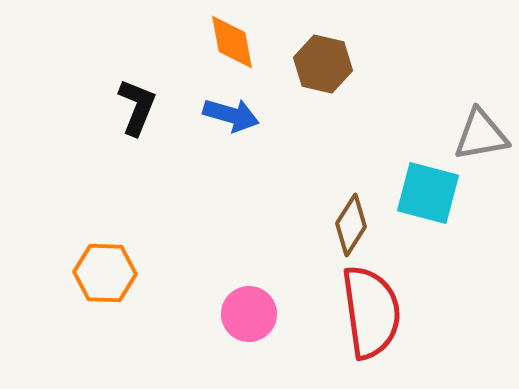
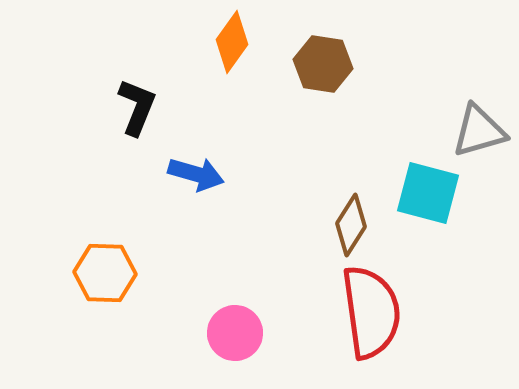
orange diamond: rotated 46 degrees clockwise
brown hexagon: rotated 4 degrees counterclockwise
blue arrow: moved 35 px left, 59 px down
gray triangle: moved 2 px left, 4 px up; rotated 6 degrees counterclockwise
pink circle: moved 14 px left, 19 px down
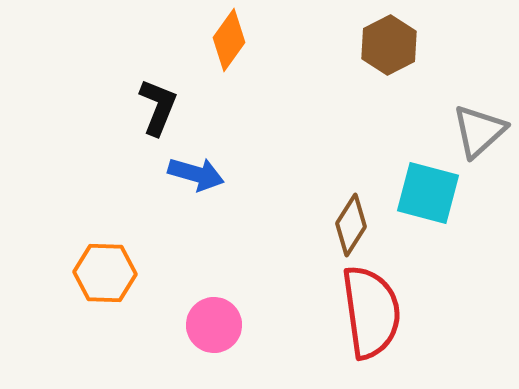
orange diamond: moved 3 px left, 2 px up
brown hexagon: moved 66 px right, 19 px up; rotated 24 degrees clockwise
black L-shape: moved 21 px right
gray triangle: rotated 26 degrees counterclockwise
pink circle: moved 21 px left, 8 px up
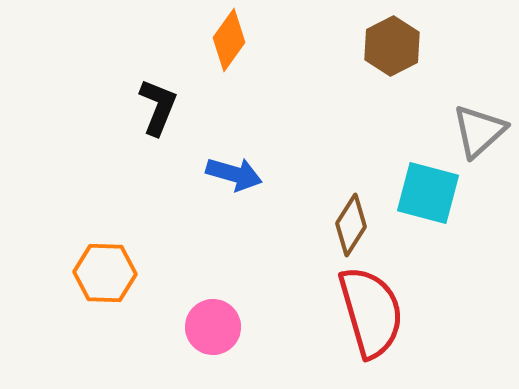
brown hexagon: moved 3 px right, 1 px down
blue arrow: moved 38 px right
red semicircle: rotated 8 degrees counterclockwise
pink circle: moved 1 px left, 2 px down
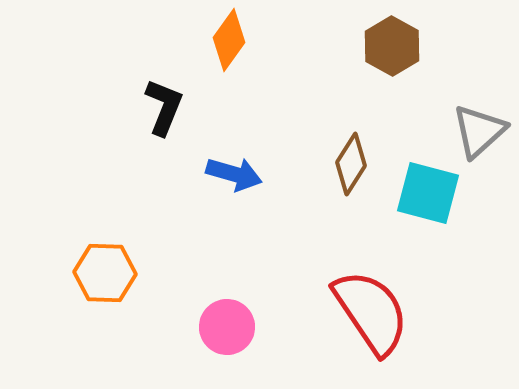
brown hexagon: rotated 4 degrees counterclockwise
black L-shape: moved 6 px right
brown diamond: moved 61 px up
red semicircle: rotated 18 degrees counterclockwise
pink circle: moved 14 px right
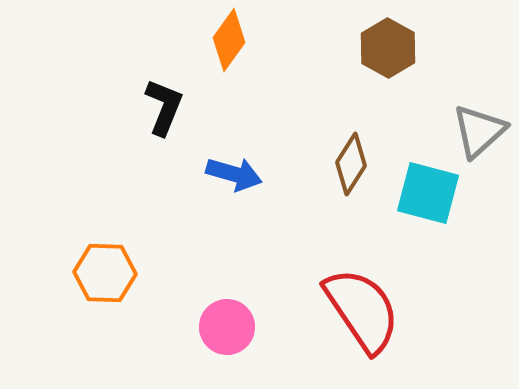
brown hexagon: moved 4 px left, 2 px down
red semicircle: moved 9 px left, 2 px up
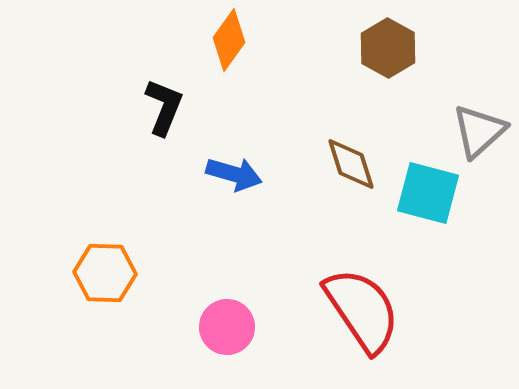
brown diamond: rotated 50 degrees counterclockwise
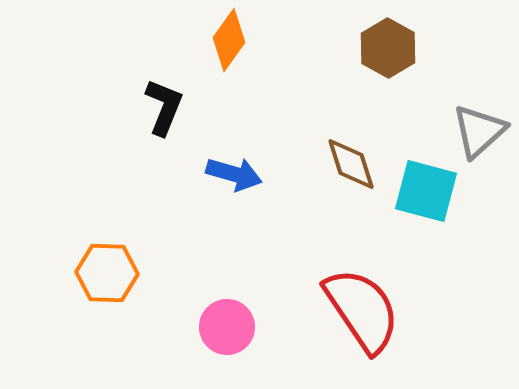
cyan square: moved 2 px left, 2 px up
orange hexagon: moved 2 px right
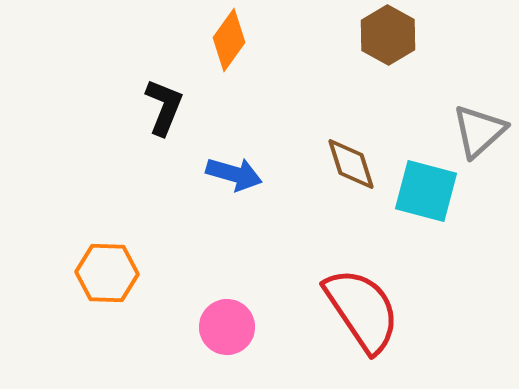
brown hexagon: moved 13 px up
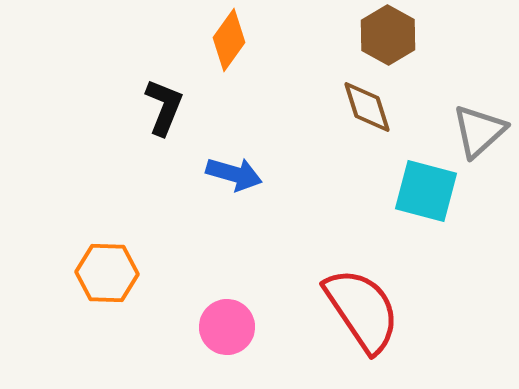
brown diamond: moved 16 px right, 57 px up
